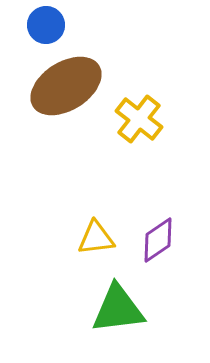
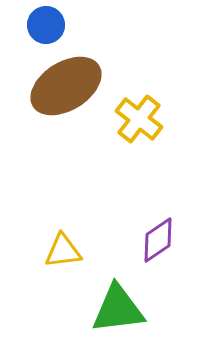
yellow triangle: moved 33 px left, 13 px down
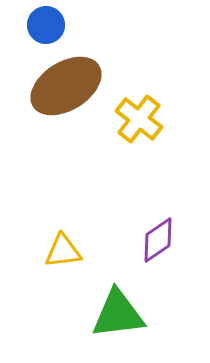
green triangle: moved 5 px down
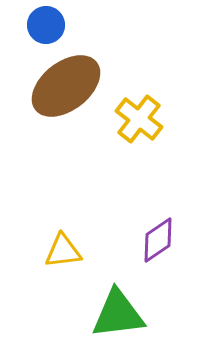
brown ellipse: rotated 6 degrees counterclockwise
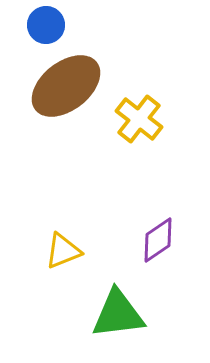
yellow triangle: rotated 15 degrees counterclockwise
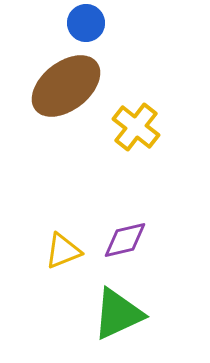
blue circle: moved 40 px right, 2 px up
yellow cross: moved 3 px left, 8 px down
purple diamond: moved 33 px left; rotated 21 degrees clockwise
green triangle: rotated 18 degrees counterclockwise
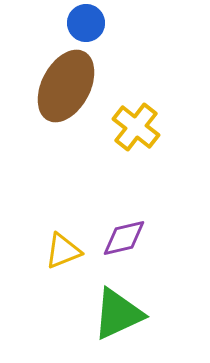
brown ellipse: rotated 24 degrees counterclockwise
purple diamond: moved 1 px left, 2 px up
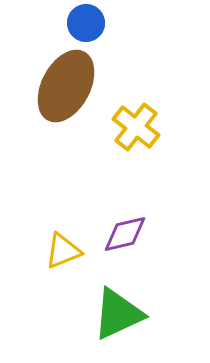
purple diamond: moved 1 px right, 4 px up
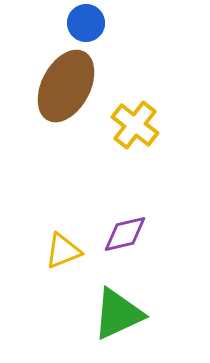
yellow cross: moved 1 px left, 2 px up
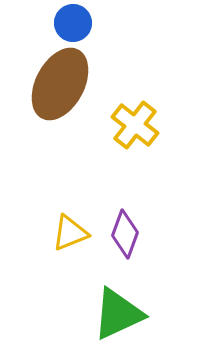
blue circle: moved 13 px left
brown ellipse: moved 6 px left, 2 px up
purple diamond: rotated 57 degrees counterclockwise
yellow triangle: moved 7 px right, 18 px up
